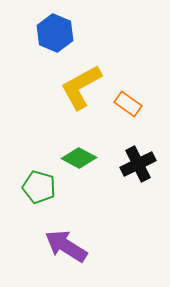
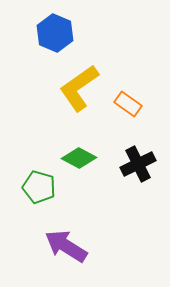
yellow L-shape: moved 2 px left, 1 px down; rotated 6 degrees counterclockwise
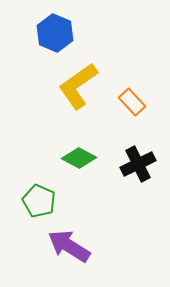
yellow L-shape: moved 1 px left, 2 px up
orange rectangle: moved 4 px right, 2 px up; rotated 12 degrees clockwise
green pentagon: moved 14 px down; rotated 8 degrees clockwise
purple arrow: moved 3 px right
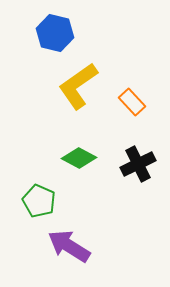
blue hexagon: rotated 9 degrees counterclockwise
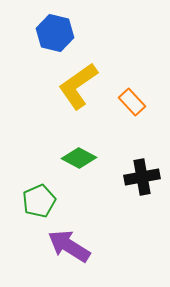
black cross: moved 4 px right, 13 px down; rotated 16 degrees clockwise
green pentagon: rotated 24 degrees clockwise
